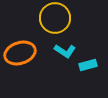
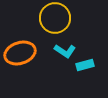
cyan rectangle: moved 3 px left
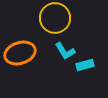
cyan L-shape: rotated 25 degrees clockwise
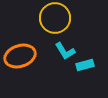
orange ellipse: moved 3 px down
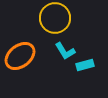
orange ellipse: rotated 20 degrees counterclockwise
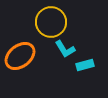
yellow circle: moved 4 px left, 4 px down
cyan L-shape: moved 2 px up
